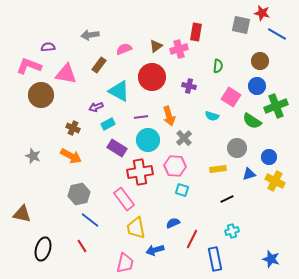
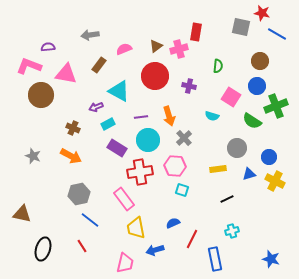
gray square at (241, 25): moved 2 px down
red circle at (152, 77): moved 3 px right, 1 px up
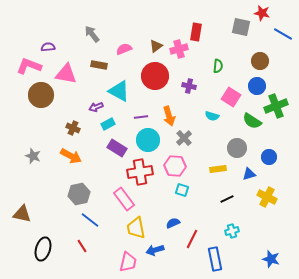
blue line at (277, 34): moved 6 px right
gray arrow at (90, 35): moved 2 px right, 1 px up; rotated 60 degrees clockwise
brown rectangle at (99, 65): rotated 63 degrees clockwise
yellow cross at (275, 181): moved 8 px left, 16 px down
pink trapezoid at (125, 263): moved 3 px right, 1 px up
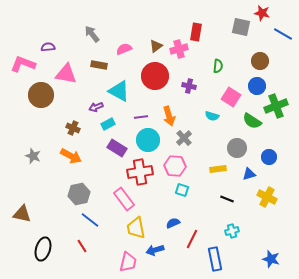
pink L-shape at (29, 66): moved 6 px left, 2 px up
black line at (227, 199): rotated 48 degrees clockwise
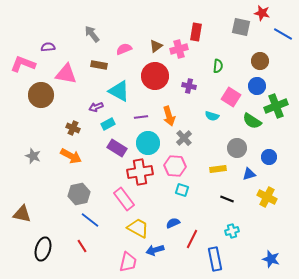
cyan circle at (148, 140): moved 3 px down
yellow trapezoid at (136, 228): moved 2 px right; rotated 130 degrees clockwise
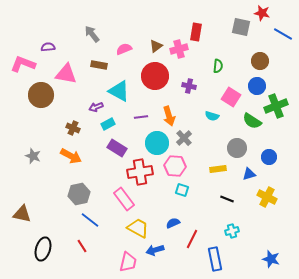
cyan circle at (148, 143): moved 9 px right
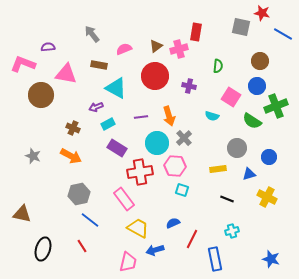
cyan triangle at (119, 91): moved 3 px left, 3 px up
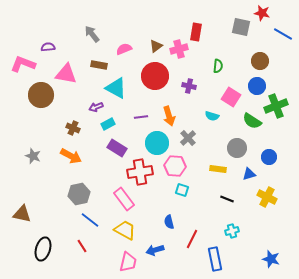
gray cross at (184, 138): moved 4 px right
yellow rectangle at (218, 169): rotated 14 degrees clockwise
blue semicircle at (173, 223): moved 4 px left, 1 px up; rotated 80 degrees counterclockwise
yellow trapezoid at (138, 228): moved 13 px left, 2 px down
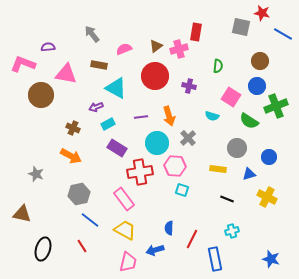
green semicircle at (252, 121): moved 3 px left
gray star at (33, 156): moved 3 px right, 18 px down
blue semicircle at (169, 222): moved 6 px down; rotated 16 degrees clockwise
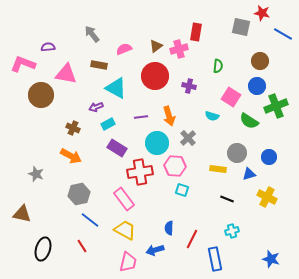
gray circle at (237, 148): moved 5 px down
